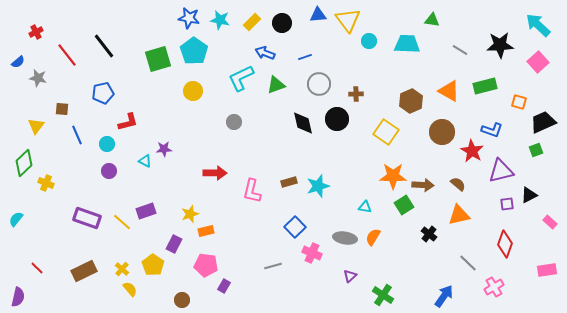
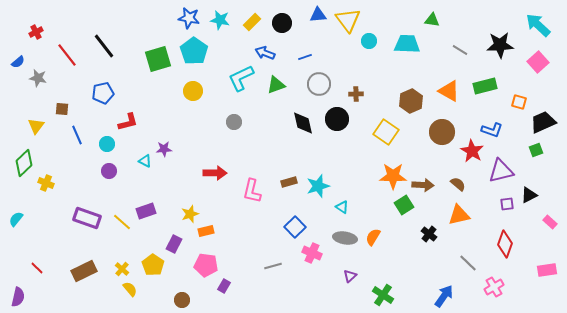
cyan triangle at (365, 207): moved 23 px left; rotated 24 degrees clockwise
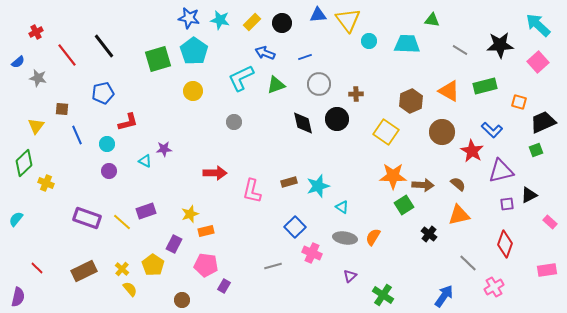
blue L-shape at (492, 130): rotated 25 degrees clockwise
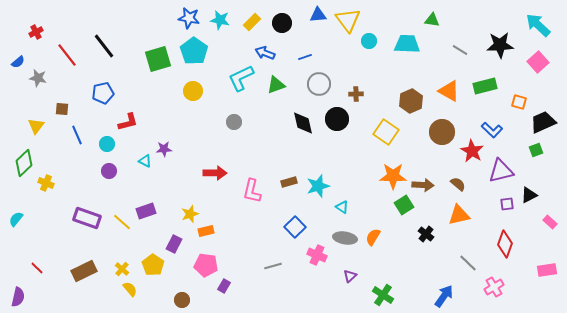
black cross at (429, 234): moved 3 px left
pink cross at (312, 253): moved 5 px right, 2 px down
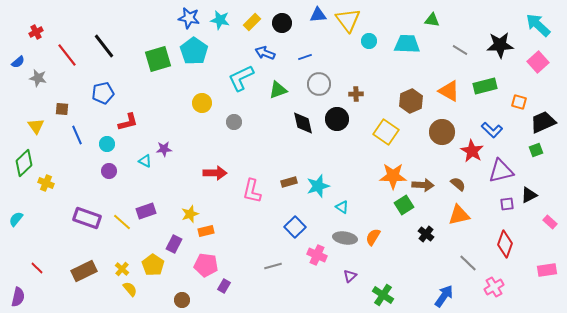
green triangle at (276, 85): moved 2 px right, 5 px down
yellow circle at (193, 91): moved 9 px right, 12 px down
yellow triangle at (36, 126): rotated 12 degrees counterclockwise
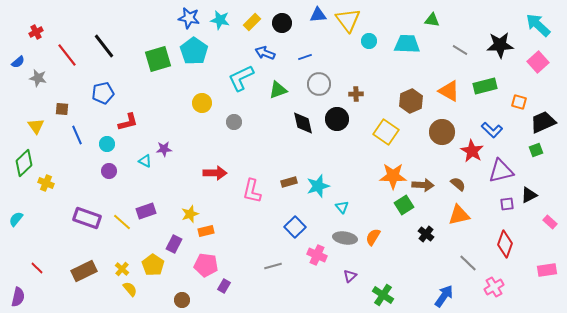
cyan triangle at (342, 207): rotated 16 degrees clockwise
